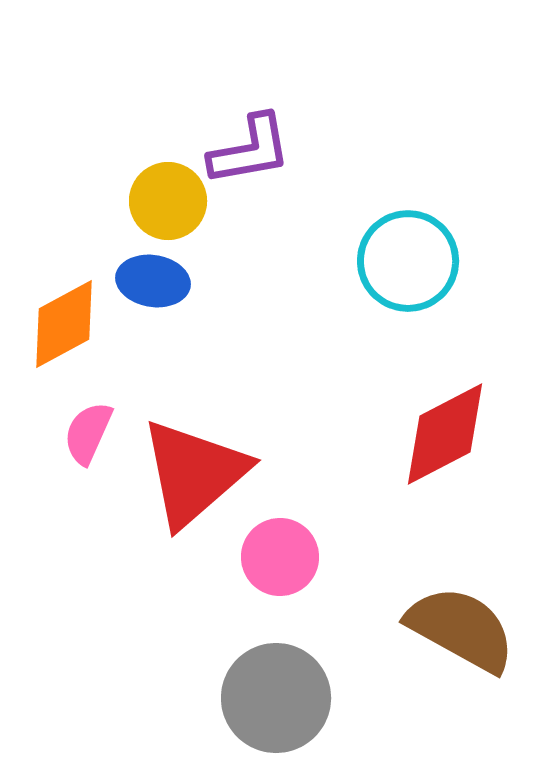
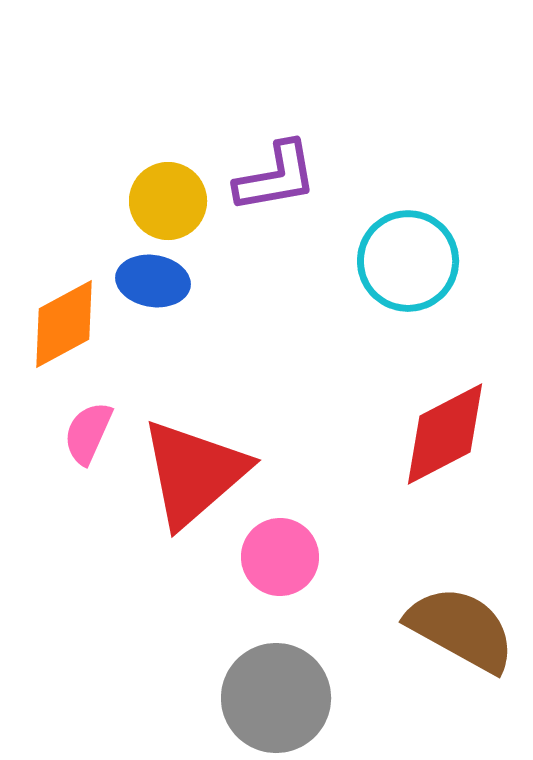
purple L-shape: moved 26 px right, 27 px down
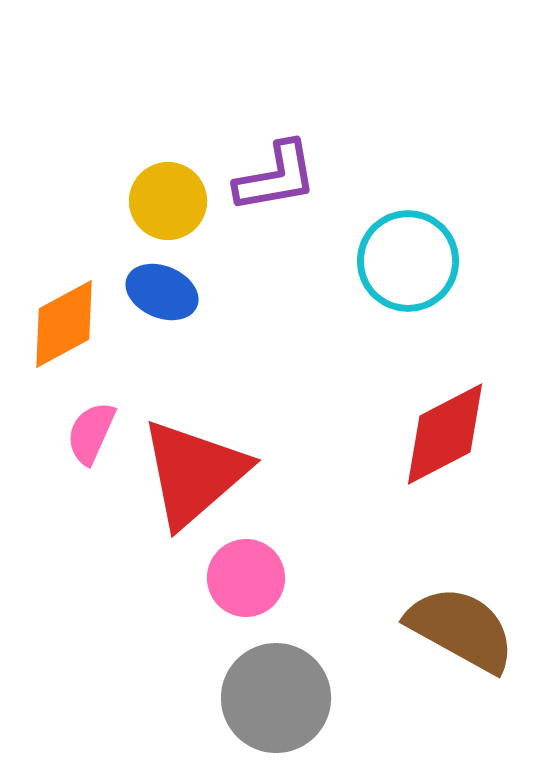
blue ellipse: moved 9 px right, 11 px down; rotated 14 degrees clockwise
pink semicircle: moved 3 px right
pink circle: moved 34 px left, 21 px down
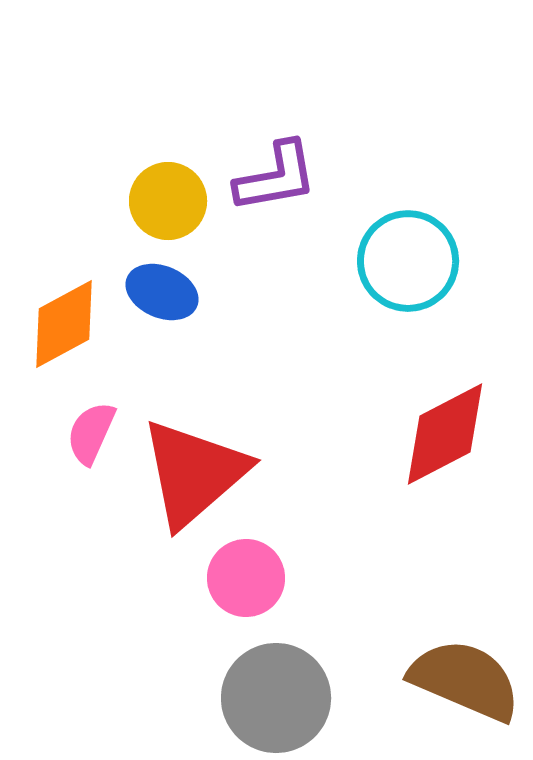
brown semicircle: moved 4 px right, 51 px down; rotated 6 degrees counterclockwise
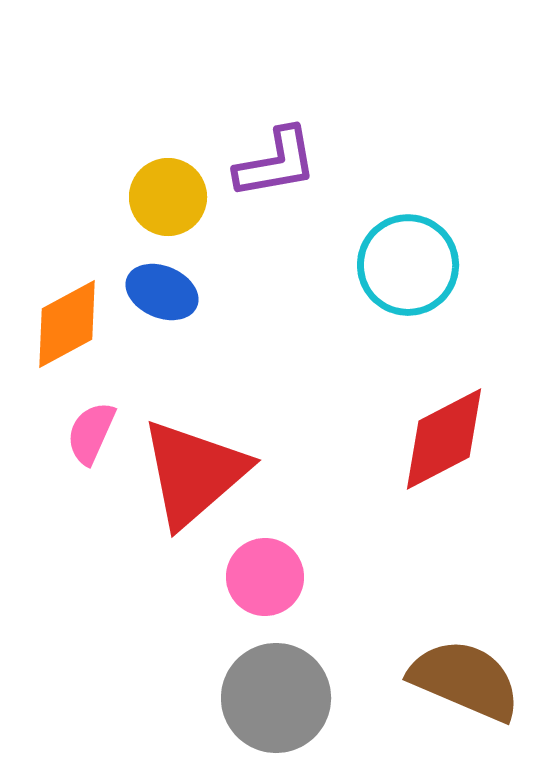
purple L-shape: moved 14 px up
yellow circle: moved 4 px up
cyan circle: moved 4 px down
orange diamond: moved 3 px right
red diamond: moved 1 px left, 5 px down
pink circle: moved 19 px right, 1 px up
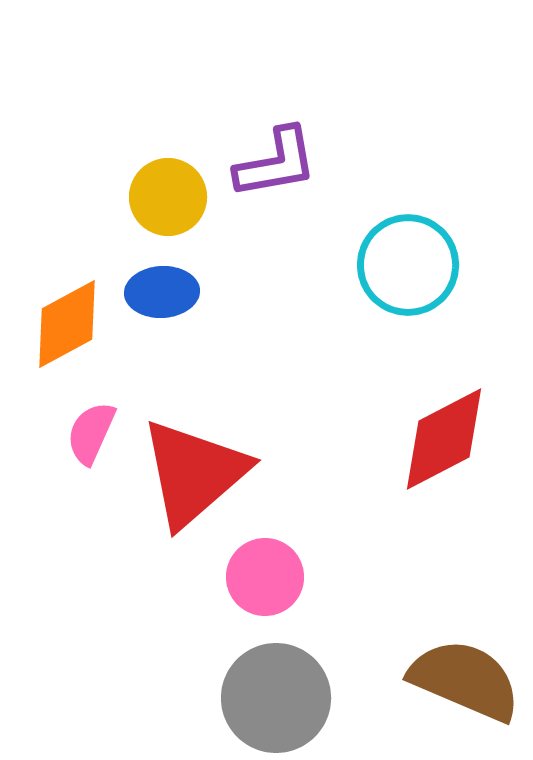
blue ellipse: rotated 26 degrees counterclockwise
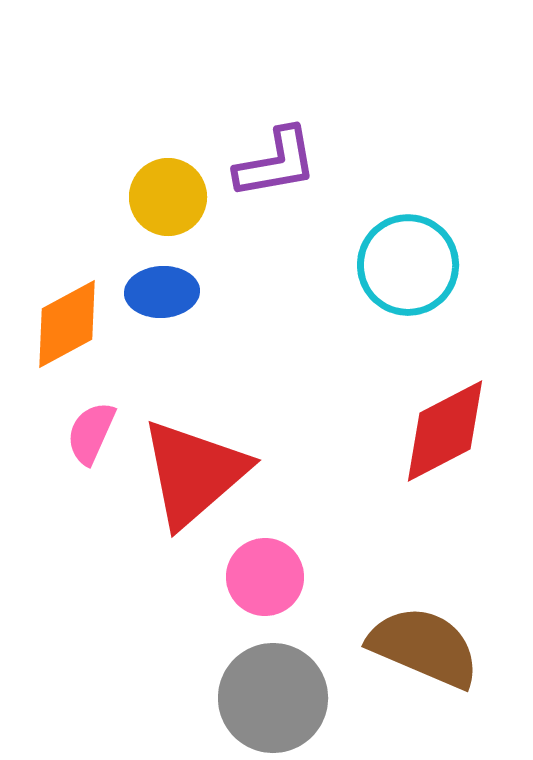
red diamond: moved 1 px right, 8 px up
brown semicircle: moved 41 px left, 33 px up
gray circle: moved 3 px left
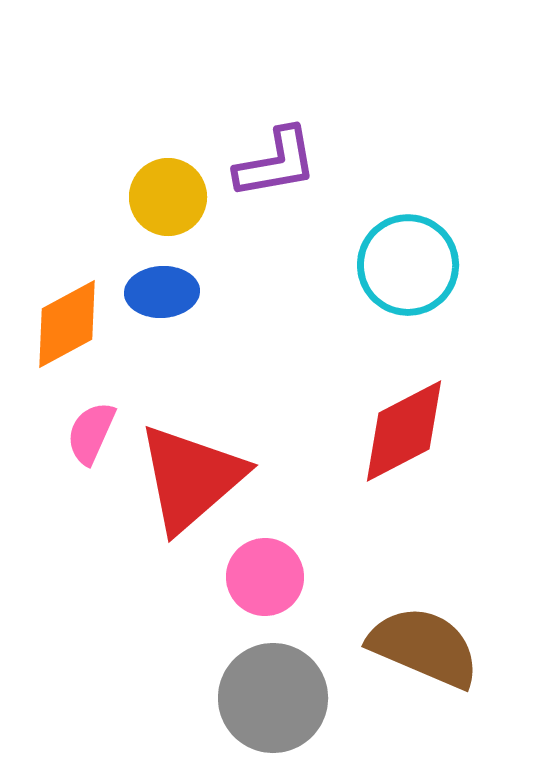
red diamond: moved 41 px left
red triangle: moved 3 px left, 5 px down
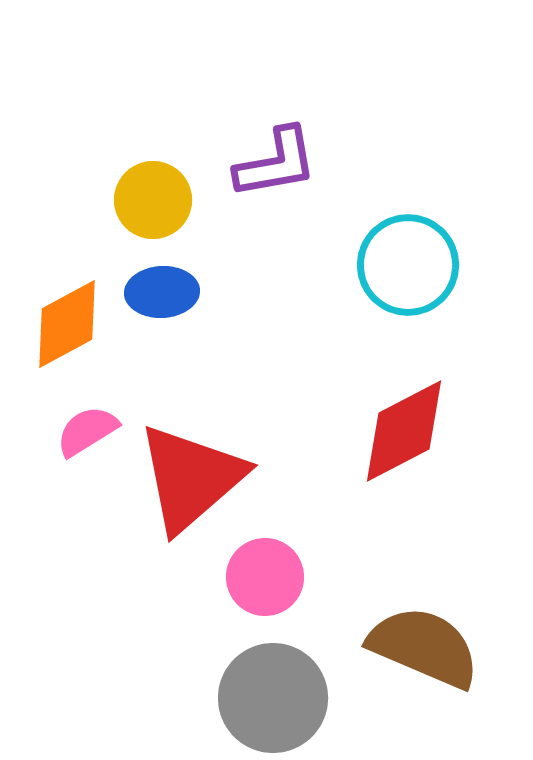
yellow circle: moved 15 px left, 3 px down
pink semicircle: moved 4 px left, 2 px up; rotated 34 degrees clockwise
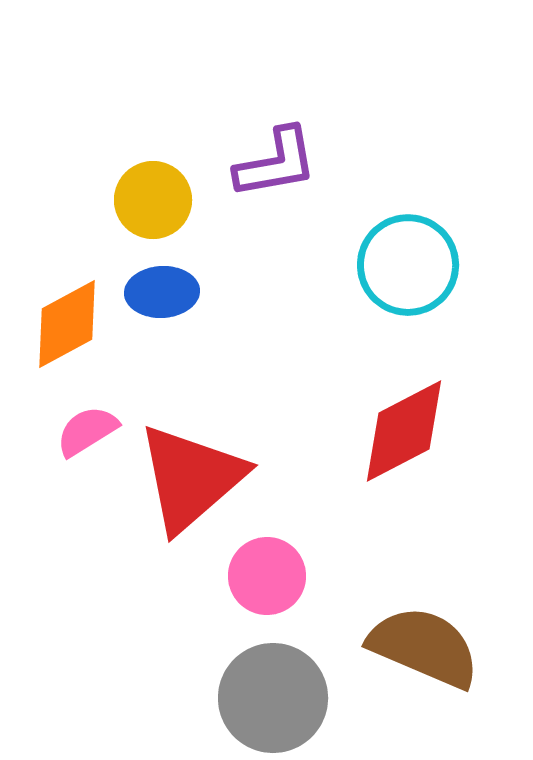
pink circle: moved 2 px right, 1 px up
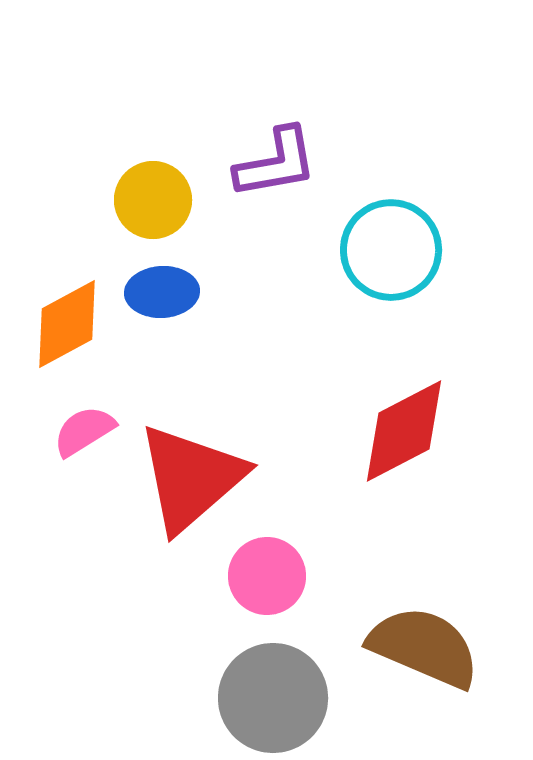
cyan circle: moved 17 px left, 15 px up
pink semicircle: moved 3 px left
